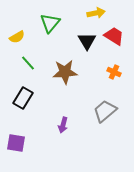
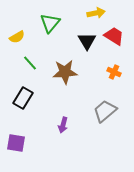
green line: moved 2 px right
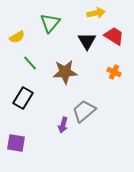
gray trapezoid: moved 21 px left
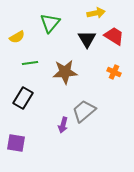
black triangle: moved 2 px up
green line: rotated 56 degrees counterclockwise
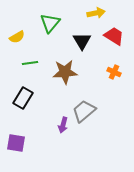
black triangle: moved 5 px left, 2 px down
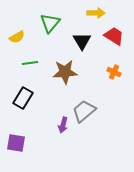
yellow arrow: rotated 12 degrees clockwise
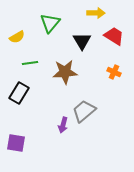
black rectangle: moved 4 px left, 5 px up
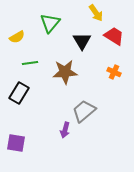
yellow arrow: rotated 54 degrees clockwise
purple arrow: moved 2 px right, 5 px down
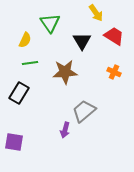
green triangle: rotated 15 degrees counterclockwise
yellow semicircle: moved 8 px right, 3 px down; rotated 35 degrees counterclockwise
purple square: moved 2 px left, 1 px up
